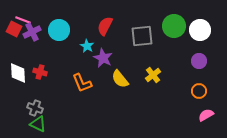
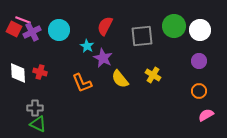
yellow cross: rotated 21 degrees counterclockwise
gray cross: rotated 21 degrees counterclockwise
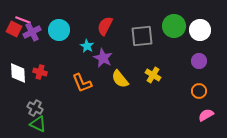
gray cross: rotated 28 degrees clockwise
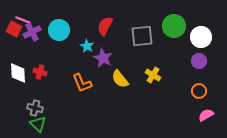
white circle: moved 1 px right, 7 px down
gray cross: rotated 14 degrees counterclockwise
green triangle: rotated 18 degrees clockwise
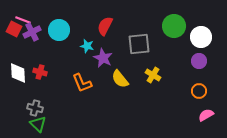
gray square: moved 3 px left, 8 px down
cyan star: rotated 16 degrees counterclockwise
